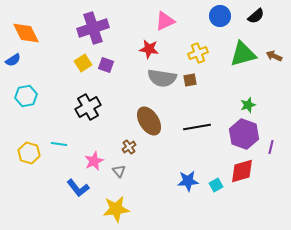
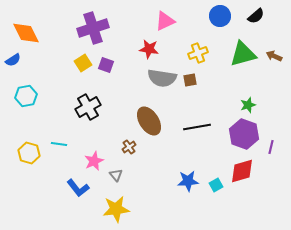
gray triangle: moved 3 px left, 4 px down
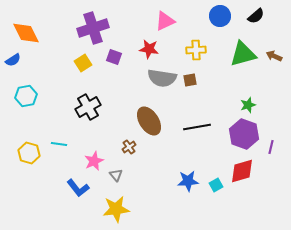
yellow cross: moved 2 px left, 3 px up; rotated 18 degrees clockwise
purple square: moved 8 px right, 8 px up
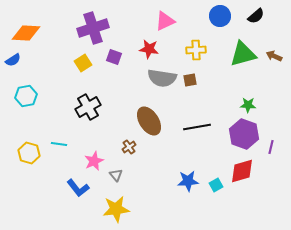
orange diamond: rotated 60 degrees counterclockwise
green star: rotated 21 degrees clockwise
